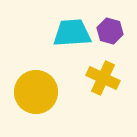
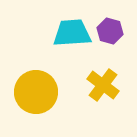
yellow cross: moved 7 px down; rotated 12 degrees clockwise
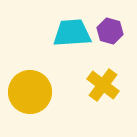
yellow circle: moved 6 px left
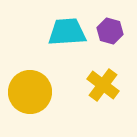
cyan trapezoid: moved 5 px left, 1 px up
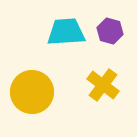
cyan trapezoid: moved 1 px left
yellow circle: moved 2 px right
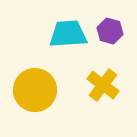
cyan trapezoid: moved 2 px right, 2 px down
yellow circle: moved 3 px right, 2 px up
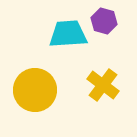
purple hexagon: moved 6 px left, 10 px up
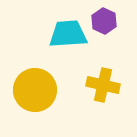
purple hexagon: rotated 10 degrees clockwise
yellow cross: rotated 24 degrees counterclockwise
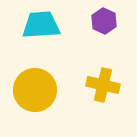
cyan trapezoid: moved 27 px left, 9 px up
